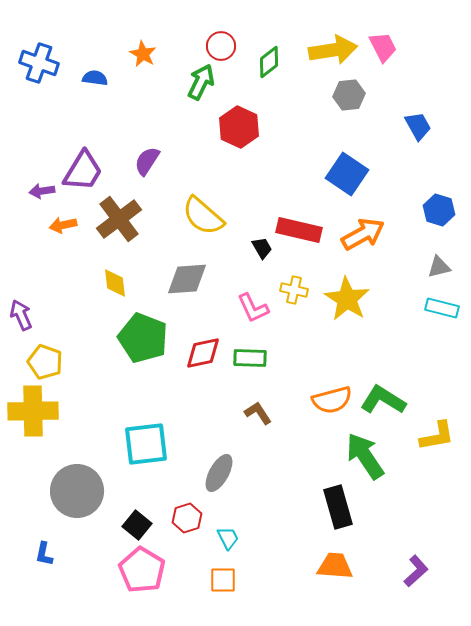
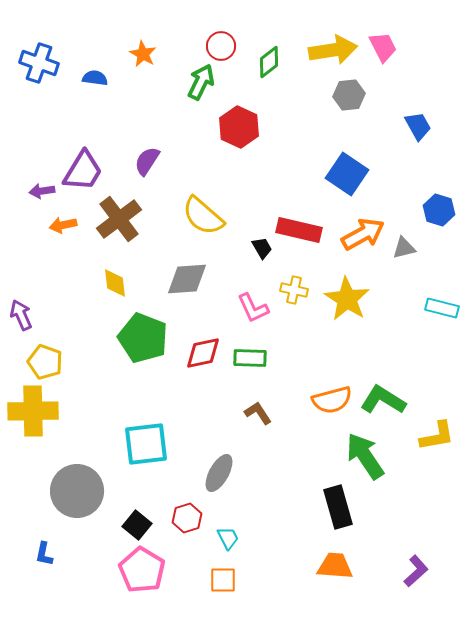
gray triangle at (439, 267): moved 35 px left, 19 px up
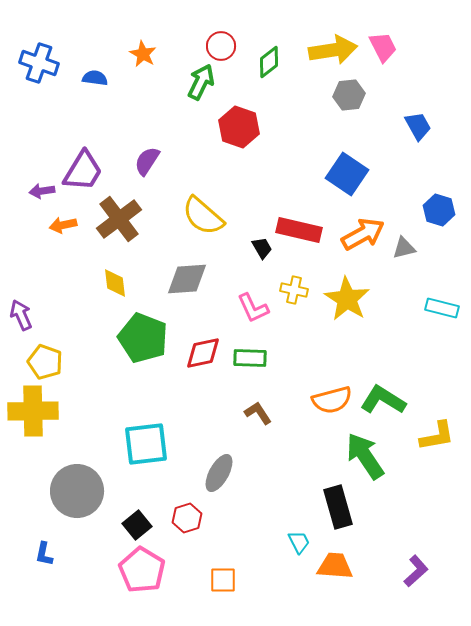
red hexagon at (239, 127): rotated 6 degrees counterclockwise
black square at (137, 525): rotated 12 degrees clockwise
cyan trapezoid at (228, 538): moved 71 px right, 4 px down
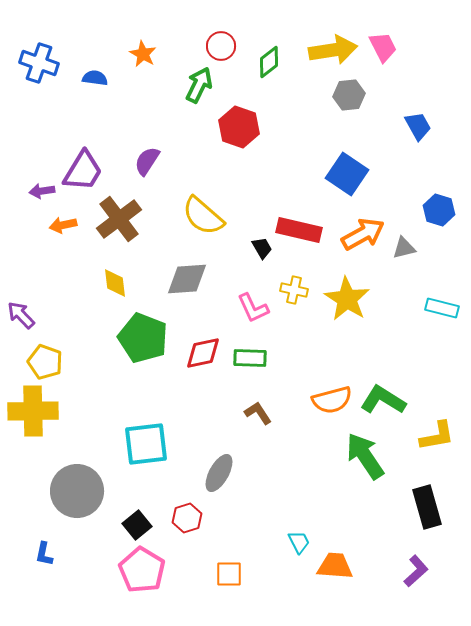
green arrow at (201, 82): moved 2 px left, 3 px down
purple arrow at (21, 315): rotated 20 degrees counterclockwise
black rectangle at (338, 507): moved 89 px right
orange square at (223, 580): moved 6 px right, 6 px up
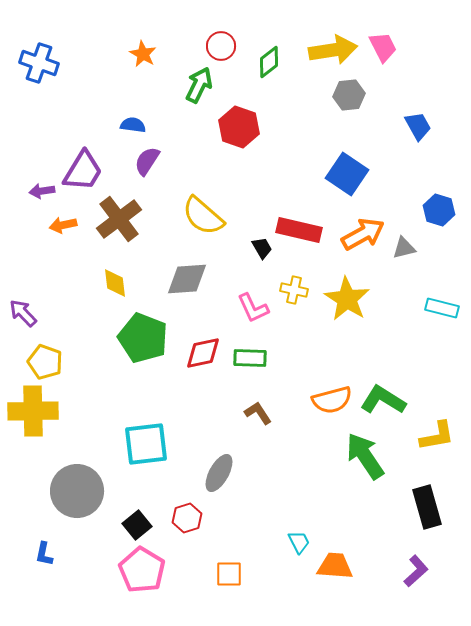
blue semicircle at (95, 78): moved 38 px right, 47 px down
purple arrow at (21, 315): moved 2 px right, 2 px up
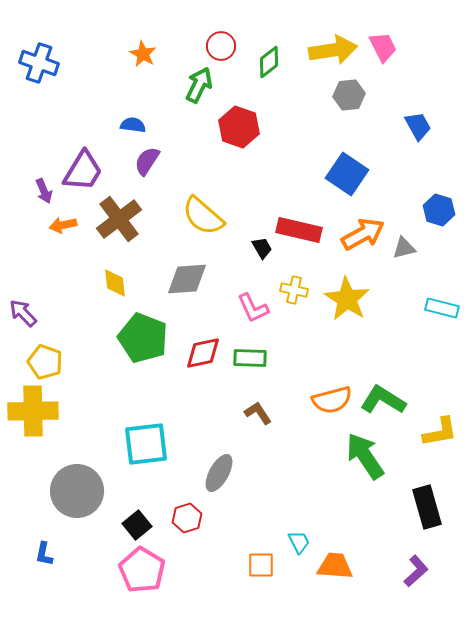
purple arrow at (42, 191): moved 2 px right; rotated 105 degrees counterclockwise
yellow L-shape at (437, 436): moved 3 px right, 4 px up
orange square at (229, 574): moved 32 px right, 9 px up
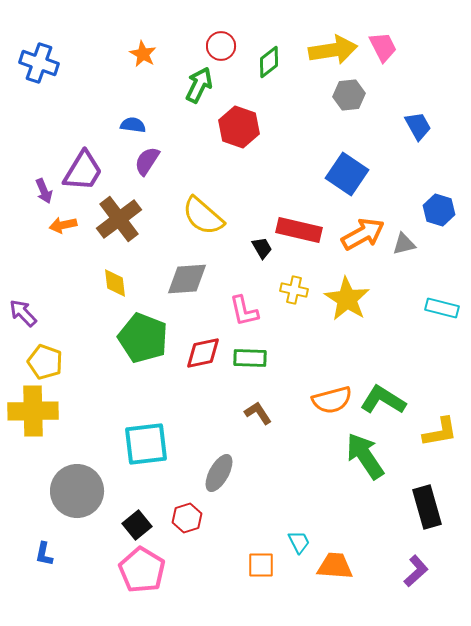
gray triangle at (404, 248): moved 4 px up
pink L-shape at (253, 308): moved 9 px left, 3 px down; rotated 12 degrees clockwise
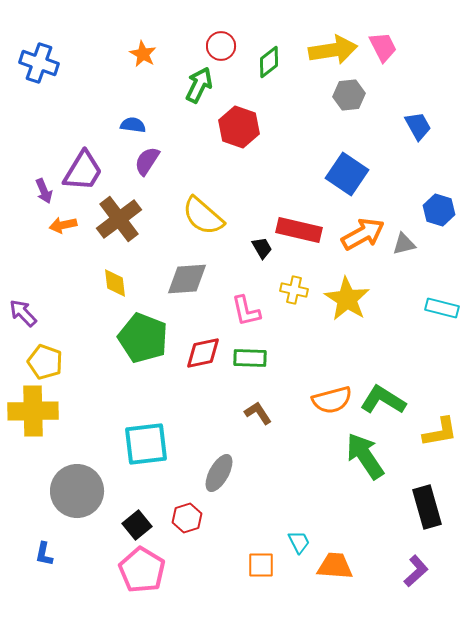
pink L-shape at (244, 311): moved 2 px right
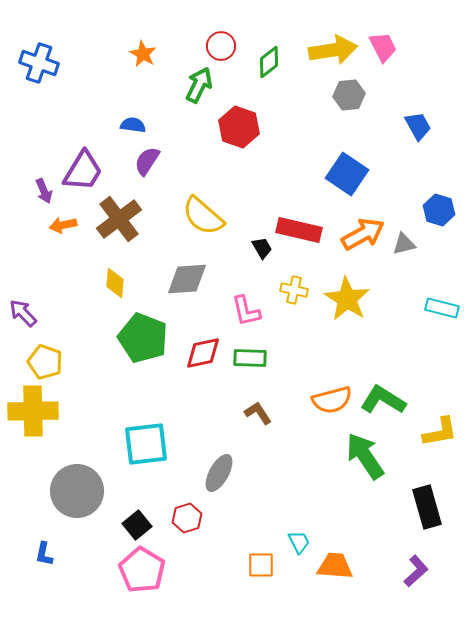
yellow diamond at (115, 283): rotated 12 degrees clockwise
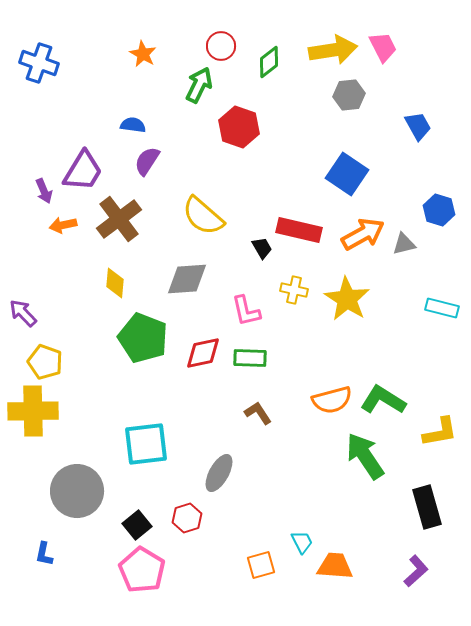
cyan trapezoid at (299, 542): moved 3 px right
orange square at (261, 565): rotated 16 degrees counterclockwise
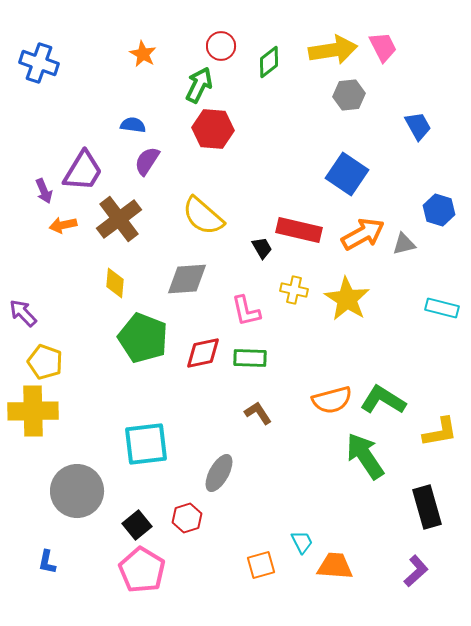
red hexagon at (239, 127): moved 26 px left, 2 px down; rotated 15 degrees counterclockwise
blue L-shape at (44, 554): moved 3 px right, 8 px down
